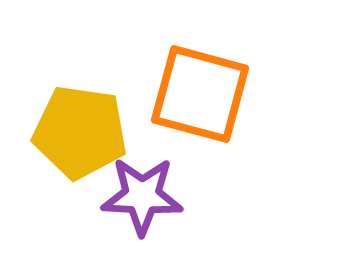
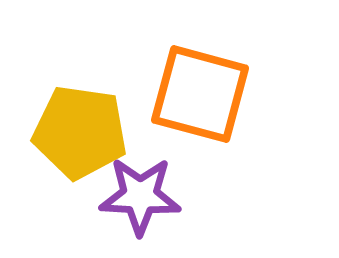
purple star: moved 2 px left
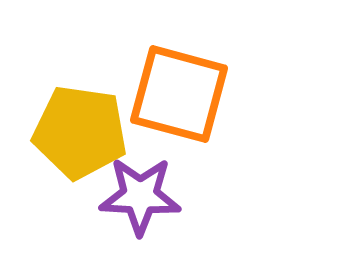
orange square: moved 21 px left
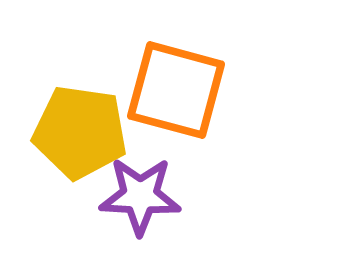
orange square: moved 3 px left, 4 px up
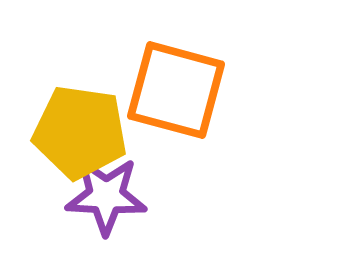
purple star: moved 34 px left
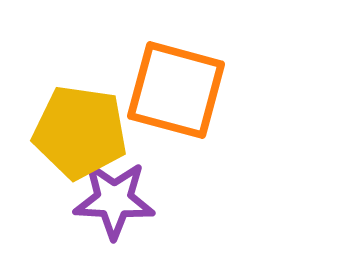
purple star: moved 8 px right, 4 px down
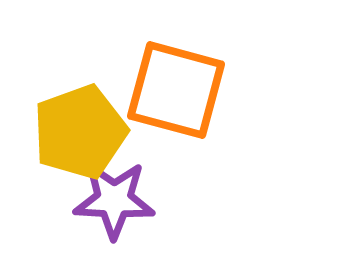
yellow pentagon: rotated 28 degrees counterclockwise
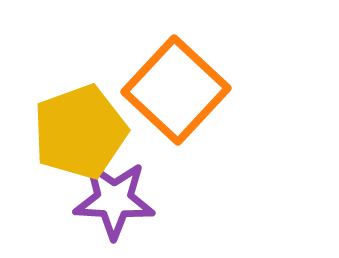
orange square: rotated 28 degrees clockwise
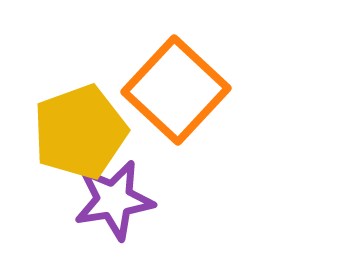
purple star: rotated 12 degrees counterclockwise
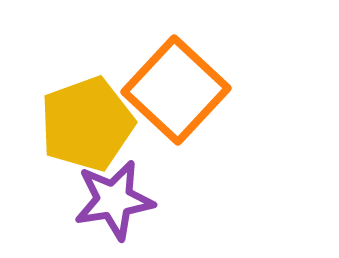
yellow pentagon: moved 7 px right, 8 px up
